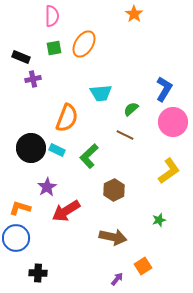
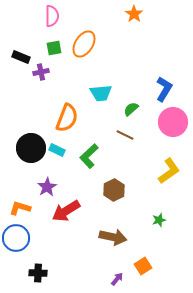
purple cross: moved 8 px right, 7 px up
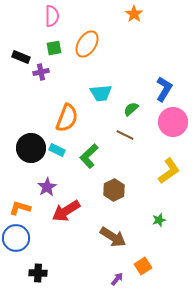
orange ellipse: moved 3 px right
brown arrow: rotated 20 degrees clockwise
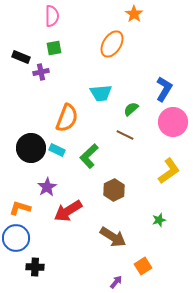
orange ellipse: moved 25 px right
red arrow: moved 2 px right
black cross: moved 3 px left, 6 px up
purple arrow: moved 1 px left, 3 px down
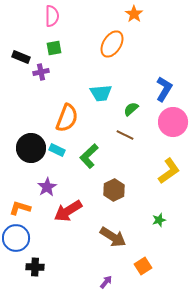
purple arrow: moved 10 px left
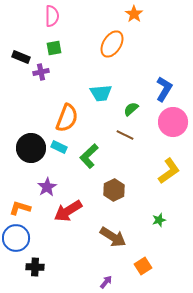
cyan rectangle: moved 2 px right, 3 px up
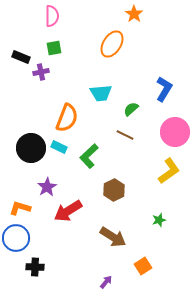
pink circle: moved 2 px right, 10 px down
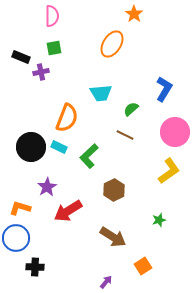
black circle: moved 1 px up
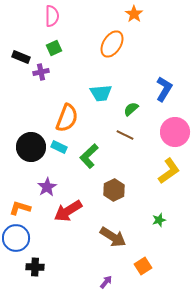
green square: rotated 14 degrees counterclockwise
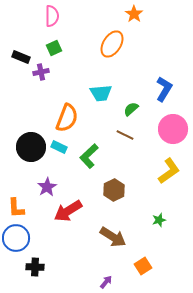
pink circle: moved 2 px left, 3 px up
orange L-shape: moved 4 px left; rotated 110 degrees counterclockwise
